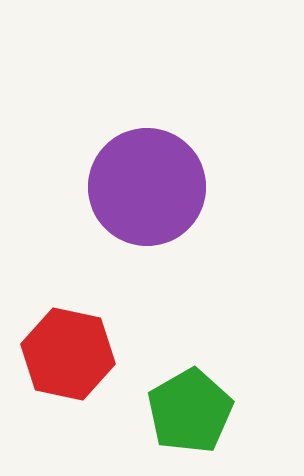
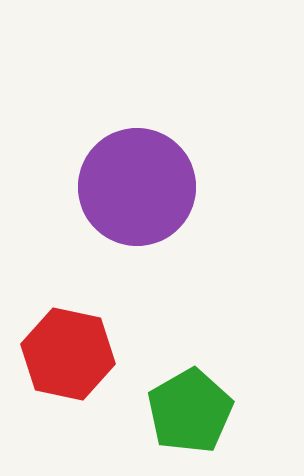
purple circle: moved 10 px left
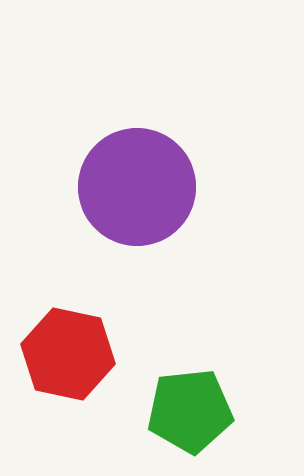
green pentagon: rotated 24 degrees clockwise
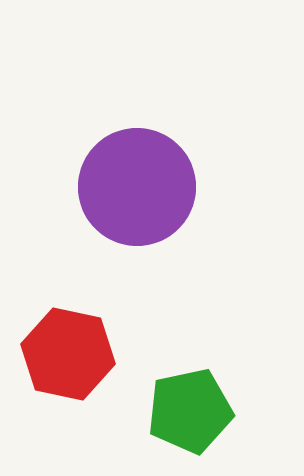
green pentagon: rotated 6 degrees counterclockwise
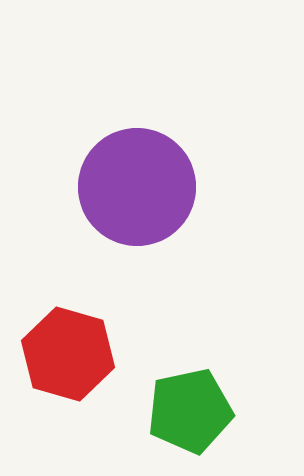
red hexagon: rotated 4 degrees clockwise
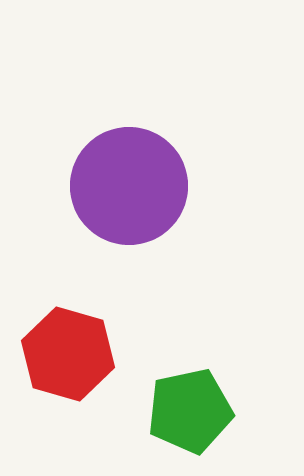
purple circle: moved 8 px left, 1 px up
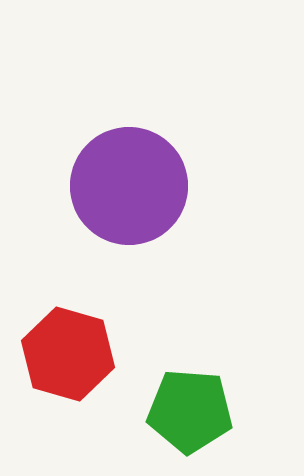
green pentagon: rotated 16 degrees clockwise
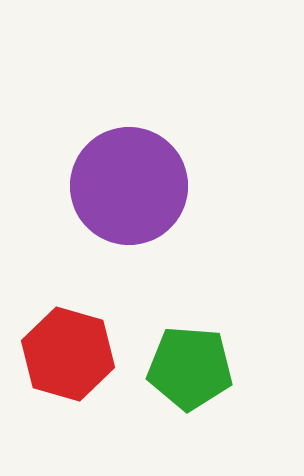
green pentagon: moved 43 px up
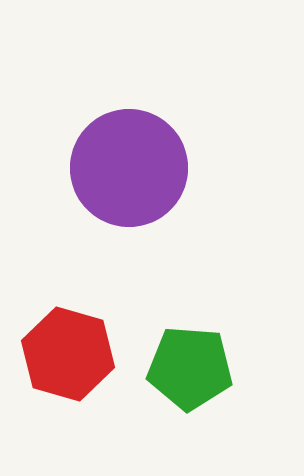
purple circle: moved 18 px up
